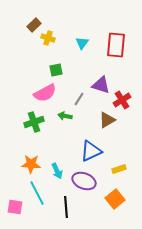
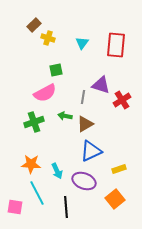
gray line: moved 4 px right, 2 px up; rotated 24 degrees counterclockwise
brown triangle: moved 22 px left, 4 px down
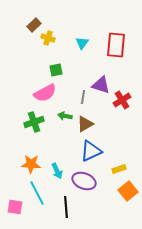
orange square: moved 13 px right, 8 px up
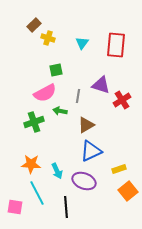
gray line: moved 5 px left, 1 px up
green arrow: moved 5 px left, 5 px up
brown triangle: moved 1 px right, 1 px down
